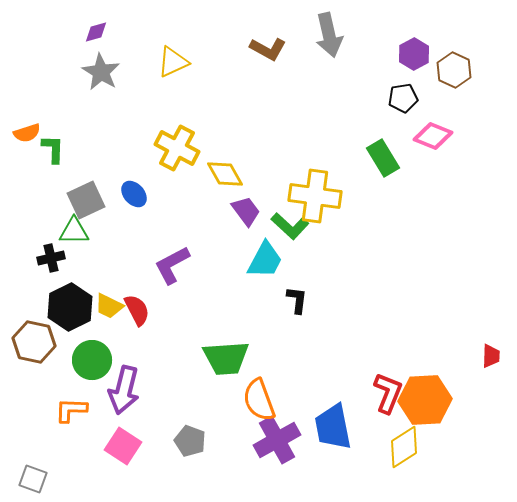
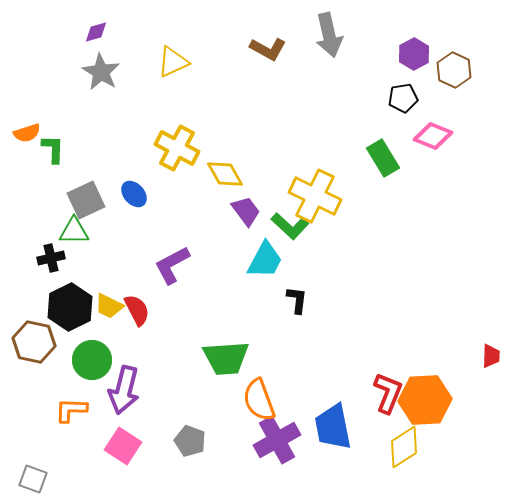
yellow cross at (315, 196): rotated 18 degrees clockwise
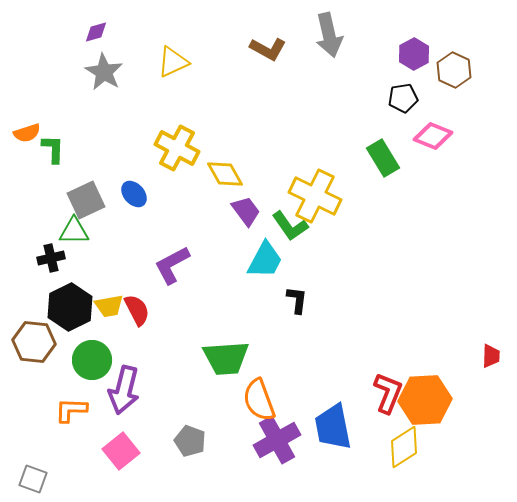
gray star at (101, 72): moved 3 px right
green L-shape at (290, 226): rotated 12 degrees clockwise
yellow trapezoid at (109, 306): rotated 36 degrees counterclockwise
brown hexagon at (34, 342): rotated 6 degrees counterclockwise
pink square at (123, 446): moved 2 px left, 5 px down; rotated 18 degrees clockwise
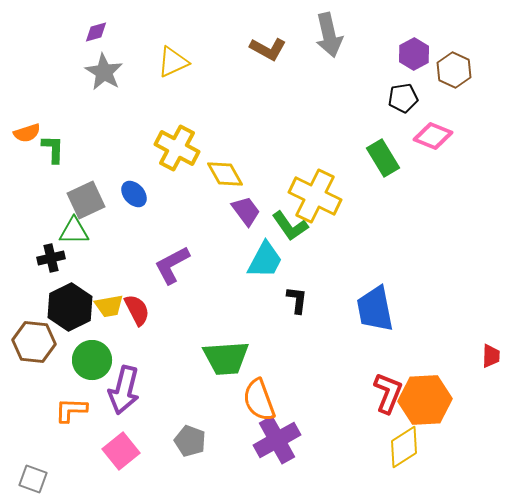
blue trapezoid at (333, 427): moved 42 px right, 118 px up
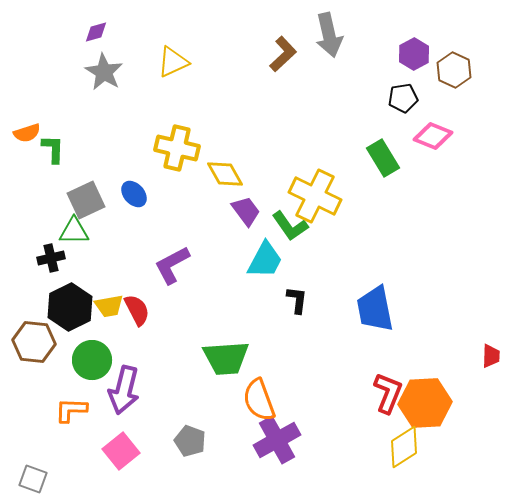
brown L-shape at (268, 49): moved 15 px right, 5 px down; rotated 72 degrees counterclockwise
yellow cross at (177, 148): rotated 15 degrees counterclockwise
orange hexagon at (425, 400): moved 3 px down
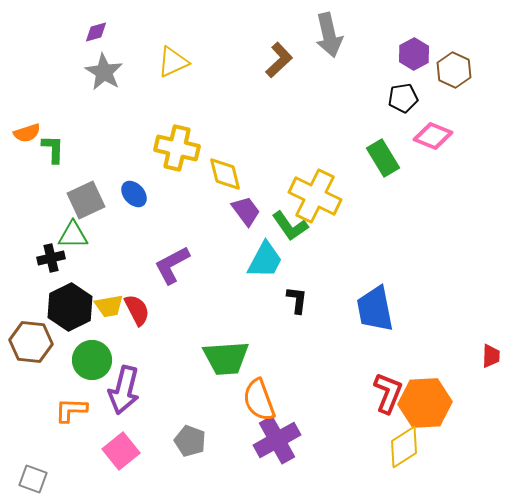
brown L-shape at (283, 54): moved 4 px left, 6 px down
yellow diamond at (225, 174): rotated 15 degrees clockwise
green triangle at (74, 231): moved 1 px left, 4 px down
brown hexagon at (34, 342): moved 3 px left
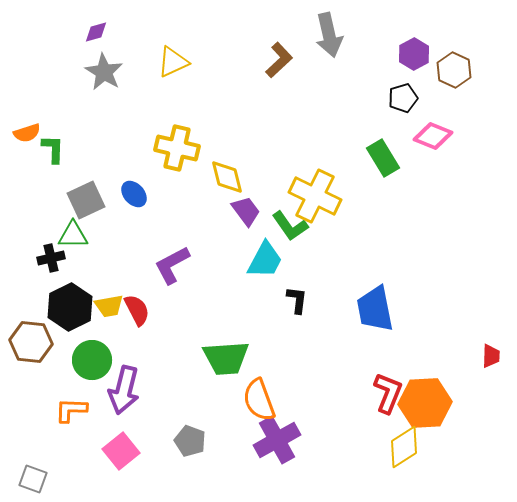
black pentagon at (403, 98): rotated 8 degrees counterclockwise
yellow diamond at (225, 174): moved 2 px right, 3 px down
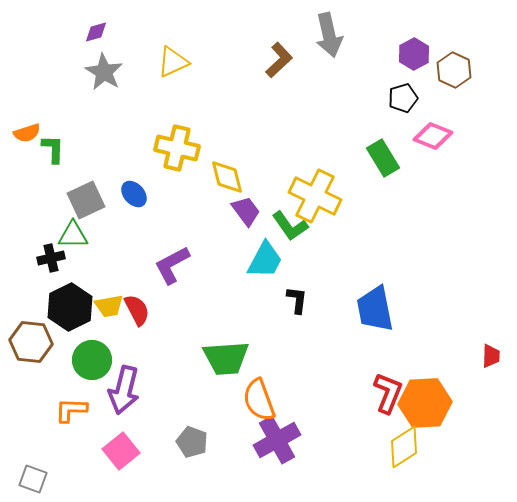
gray pentagon at (190, 441): moved 2 px right, 1 px down
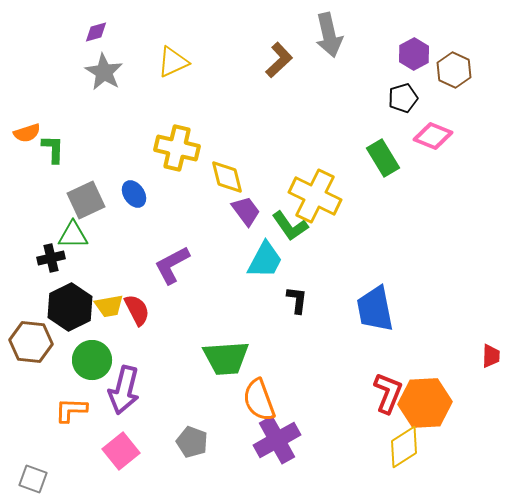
blue ellipse at (134, 194): rotated 8 degrees clockwise
